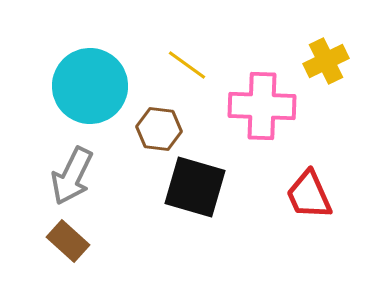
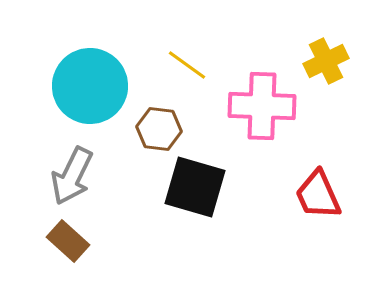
red trapezoid: moved 9 px right
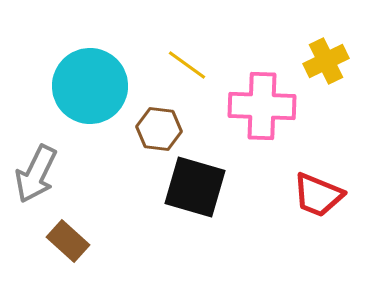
gray arrow: moved 36 px left, 2 px up
red trapezoid: rotated 44 degrees counterclockwise
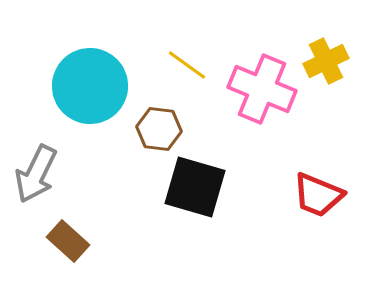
pink cross: moved 17 px up; rotated 20 degrees clockwise
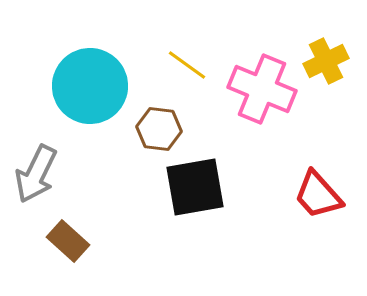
black square: rotated 26 degrees counterclockwise
red trapezoid: rotated 26 degrees clockwise
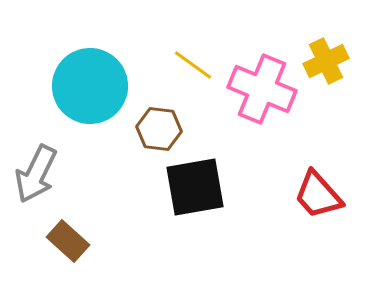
yellow line: moved 6 px right
